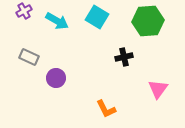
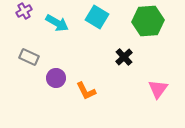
cyan arrow: moved 2 px down
black cross: rotated 30 degrees counterclockwise
orange L-shape: moved 20 px left, 18 px up
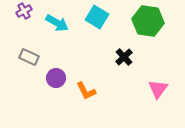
green hexagon: rotated 12 degrees clockwise
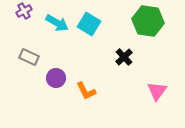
cyan square: moved 8 px left, 7 px down
pink triangle: moved 1 px left, 2 px down
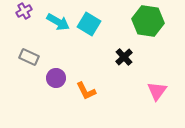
cyan arrow: moved 1 px right, 1 px up
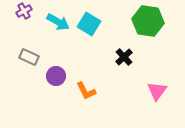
purple circle: moved 2 px up
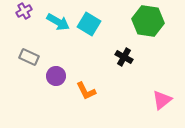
black cross: rotated 18 degrees counterclockwise
pink triangle: moved 5 px right, 9 px down; rotated 15 degrees clockwise
